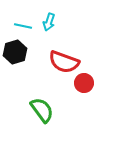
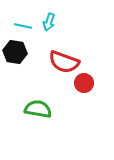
black hexagon: rotated 25 degrees clockwise
green semicircle: moved 4 px left, 1 px up; rotated 44 degrees counterclockwise
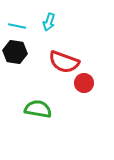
cyan line: moved 6 px left
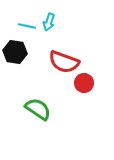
cyan line: moved 10 px right
green semicircle: rotated 24 degrees clockwise
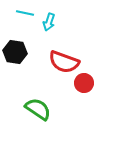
cyan line: moved 2 px left, 13 px up
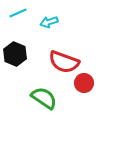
cyan line: moved 7 px left; rotated 36 degrees counterclockwise
cyan arrow: rotated 54 degrees clockwise
black hexagon: moved 2 px down; rotated 15 degrees clockwise
green semicircle: moved 6 px right, 11 px up
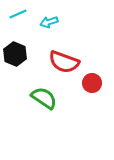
cyan line: moved 1 px down
red circle: moved 8 px right
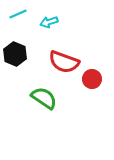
red circle: moved 4 px up
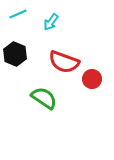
cyan arrow: moved 2 px right; rotated 36 degrees counterclockwise
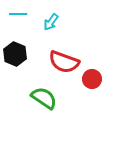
cyan line: rotated 24 degrees clockwise
